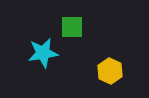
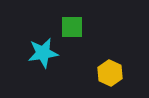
yellow hexagon: moved 2 px down
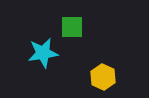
yellow hexagon: moved 7 px left, 4 px down
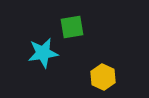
green square: rotated 10 degrees counterclockwise
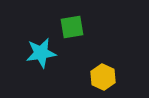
cyan star: moved 2 px left
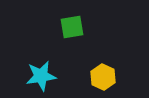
cyan star: moved 23 px down
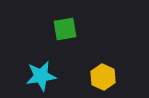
green square: moved 7 px left, 2 px down
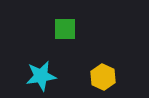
green square: rotated 10 degrees clockwise
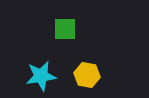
yellow hexagon: moved 16 px left, 2 px up; rotated 15 degrees counterclockwise
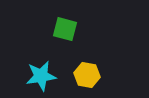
green square: rotated 15 degrees clockwise
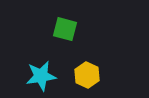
yellow hexagon: rotated 15 degrees clockwise
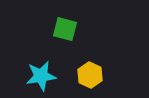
yellow hexagon: moved 3 px right
